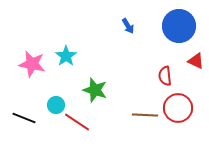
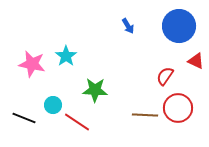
red semicircle: rotated 42 degrees clockwise
green star: rotated 15 degrees counterclockwise
cyan circle: moved 3 px left
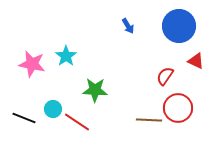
cyan circle: moved 4 px down
brown line: moved 4 px right, 5 px down
